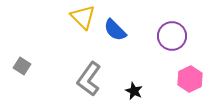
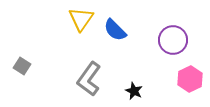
yellow triangle: moved 2 px left, 2 px down; rotated 20 degrees clockwise
purple circle: moved 1 px right, 4 px down
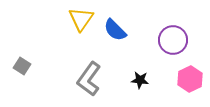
black star: moved 6 px right, 11 px up; rotated 18 degrees counterclockwise
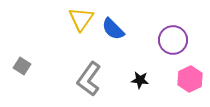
blue semicircle: moved 2 px left, 1 px up
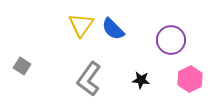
yellow triangle: moved 6 px down
purple circle: moved 2 px left
black star: moved 1 px right
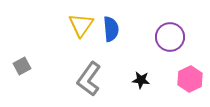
blue semicircle: moved 2 px left; rotated 140 degrees counterclockwise
purple circle: moved 1 px left, 3 px up
gray square: rotated 30 degrees clockwise
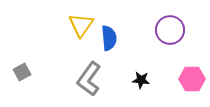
blue semicircle: moved 2 px left, 9 px down
purple circle: moved 7 px up
gray square: moved 6 px down
pink hexagon: moved 2 px right; rotated 25 degrees clockwise
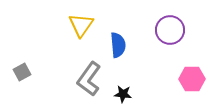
blue semicircle: moved 9 px right, 7 px down
black star: moved 18 px left, 14 px down
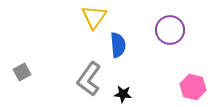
yellow triangle: moved 13 px right, 8 px up
pink hexagon: moved 1 px right, 8 px down; rotated 15 degrees clockwise
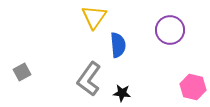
black star: moved 1 px left, 1 px up
